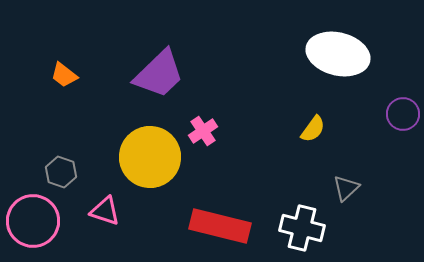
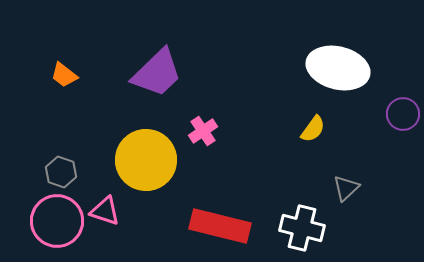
white ellipse: moved 14 px down
purple trapezoid: moved 2 px left, 1 px up
yellow circle: moved 4 px left, 3 px down
pink circle: moved 24 px right
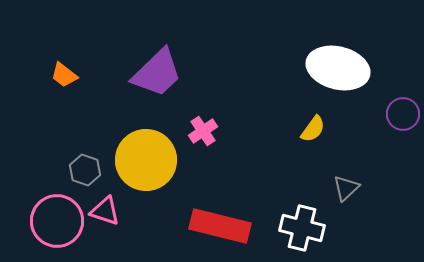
gray hexagon: moved 24 px right, 2 px up
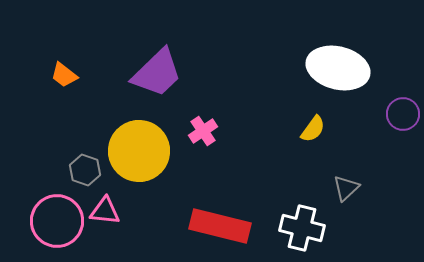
yellow circle: moved 7 px left, 9 px up
pink triangle: rotated 12 degrees counterclockwise
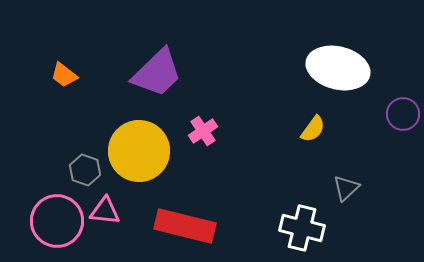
red rectangle: moved 35 px left
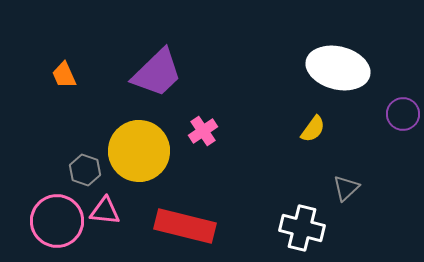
orange trapezoid: rotated 28 degrees clockwise
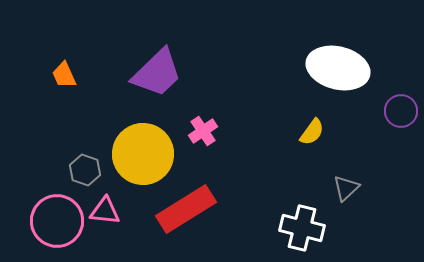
purple circle: moved 2 px left, 3 px up
yellow semicircle: moved 1 px left, 3 px down
yellow circle: moved 4 px right, 3 px down
red rectangle: moved 1 px right, 17 px up; rotated 46 degrees counterclockwise
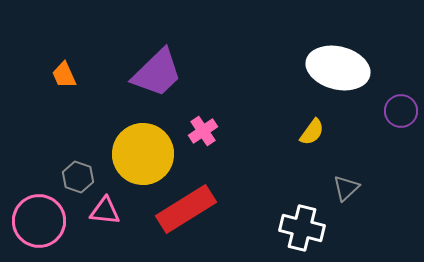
gray hexagon: moved 7 px left, 7 px down
pink circle: moved 18 px left
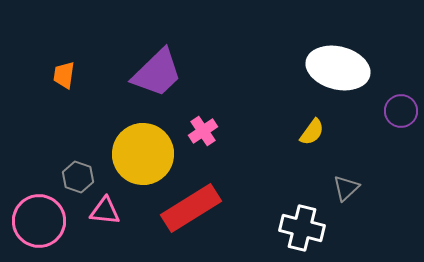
orange trapezoid: rotated 32 degrees clockwise
red rectangle: moved 5 px right, 1 px up
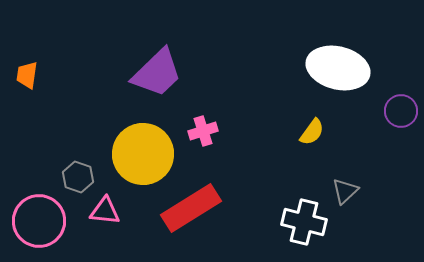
orange trapezoid: moved 37 px left
pink cross: rotated 16 degrees clockwise
gray triangle: moved 1 px left, 3 px down
white cross: moved 2 px right, 6 px up
